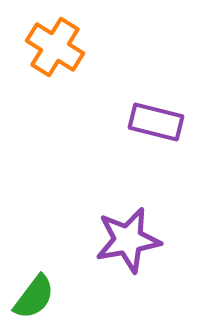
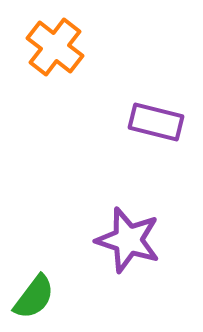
orange cross: rotated 6 degrees clockwise
purple star: rotated 28 degrees clockwise
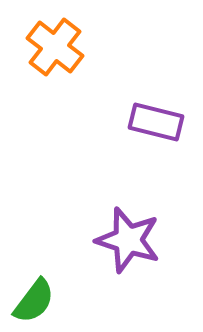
green semicircle: moved 4 px down
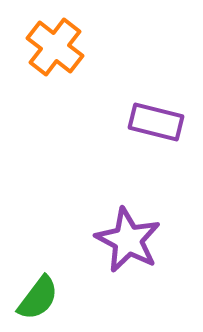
purple star: rotated 10 degrees clockwise
green semicircle: moved 4 px right, 3 px up
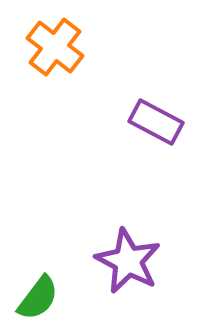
purple rectangle: rotated 14 degrees clockwise
purple star: moved 21 px down
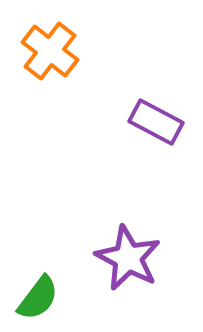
orange cross: moved 5 px left, 4 px down
purple star: moved 3 px up
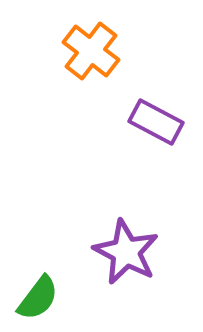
orange cross: moved 41 px right
purple star: moved 2 px left, 6 px up
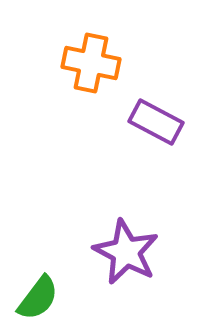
orange cross: moved 12 px down; rotated 26 degrees counterclockwise
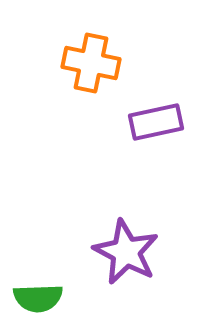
purple rectangle: rotated 40 degrees counterclockwise
green semicircle: rotated 51 degrees clockwise
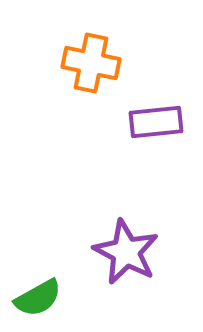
purple rectangle: rotated 6 degrees clockwise
green semicircle: rotated 27 degrees counterclockwise
